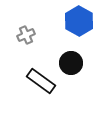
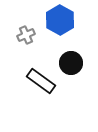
blue hexagon: moved 19 px left, 1 px up
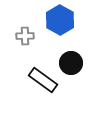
gray cross: moved 1 px left, 1 px down; rotated 24 degrees clockwise
black rectangle: moved 2 px right, 1 px up
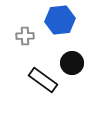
blue hexagon: rotated 24 degrees clockwise
black circle: moved 1 px right
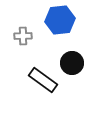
gray cross: moved 2 px left
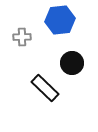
gray cross: moved 1 px left, 1 px down
black rectangle: moved 2 px right, 8 px down; rotated 8 degrees clockwise
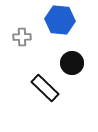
blue hexagon: rotated 12 degrees clockwise
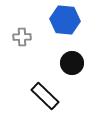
blue hexagon: moved 5 px right
black rectangle: moved 8 px down
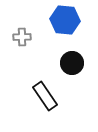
black rectangle: rotated 12 degrees clockwise
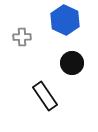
blue hexagon: rotated 20 degrees clockwise
